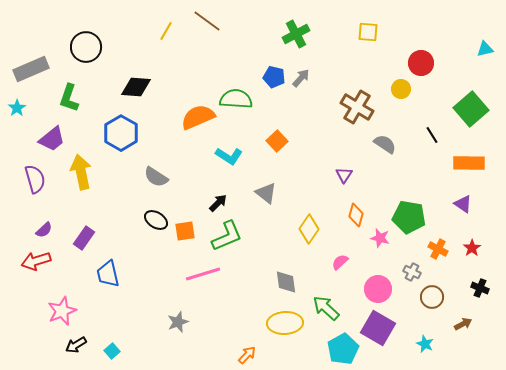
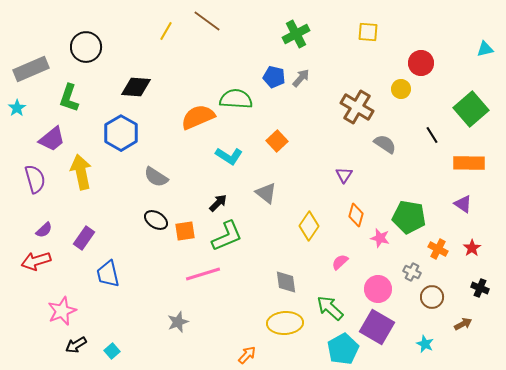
yellow diamond at (309, 229): moved 3 px up
green arrow at (326, 308): moved 4 px right
purple square at (378, 328): moved 1 px left, 1 px up
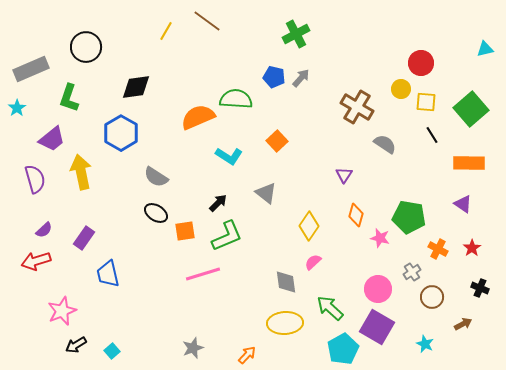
yellow square at (368, 32): moved 58 px right, 70 px down
black diamond at (136, 87): rotated 12 degrees counterclockwise
black ellipse at (156, 220): moved 7 px up
pink semicircle at (340, 262): moved 27 px left
gray cross at (412, 272): rotated 30 degrees clockwise
gray star at (178, 322): moved 15 px right, 26 px down
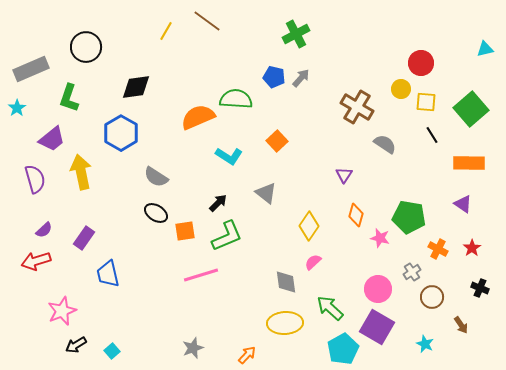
pink line at (203, 274): moved 2 px left, 1 px down
brown arrow at (463, 324): moved 2 px left, 1 px down; rotated 84 degrees clockwise
